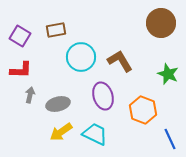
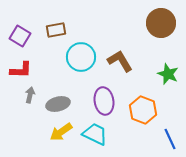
purple ellipse: moved 1 px right, 5 px down; rotated 8 degrees clockwise
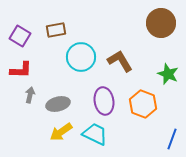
orange hexagon: moved 6 px up
blue line: moved 2 px right; rotated 45 degrees clockwise
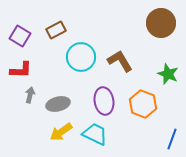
brown rectangle: rotated 18 degrees counterclockwise
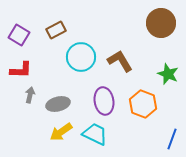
purple square: moved 1 px left, 1 px up
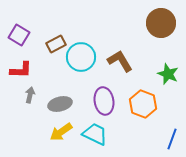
brown rectangle: moved 14 px down
gray ellipse: moved 2 px right
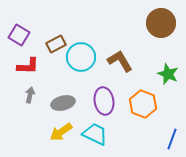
red L-shape: moved 7 px right, 4 px up
gray ellipse: moved 3 px right, 1 px up
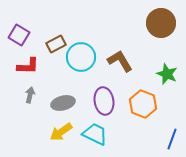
green star: moved 1 px left
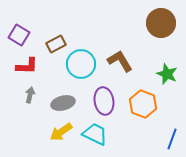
cyan circle: moved 7 px down
red L-shape: moved 1 px left
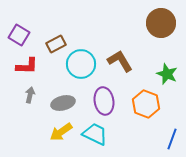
orange hexagon: moved 3 px right
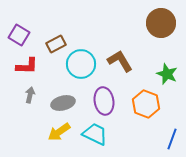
yellow arrow: moved 2 px left
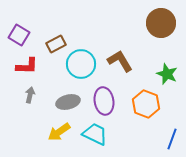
gray ellipse: moved 5 px right, 1 px up
